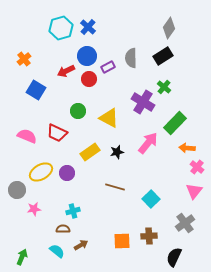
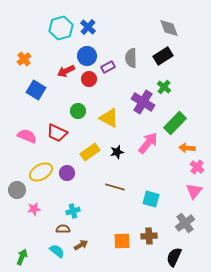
gray diamond: rotated 55 degrees counterclockwise
cyan square: rotated 30 degrees counterclockwise
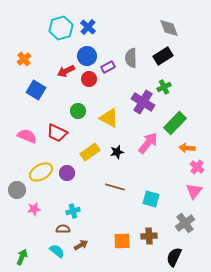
green cross: rotated 24 degrees clockwise
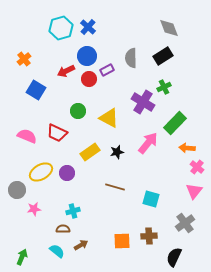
purple rectangle: moved 1 px left, 3 px down
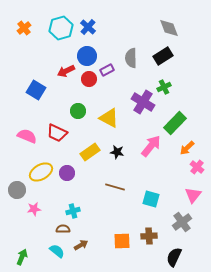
orange cross: moved 31 px up
pink arrow: moved 3 px right, 3 px down
orange arrow: rotated 49 degrees counterclockwise
black star: rotated 24 degrees clockwise
pink triangle: moved 1 px left, 4 px down
gray cross: moved 3 px left, 1 px up
